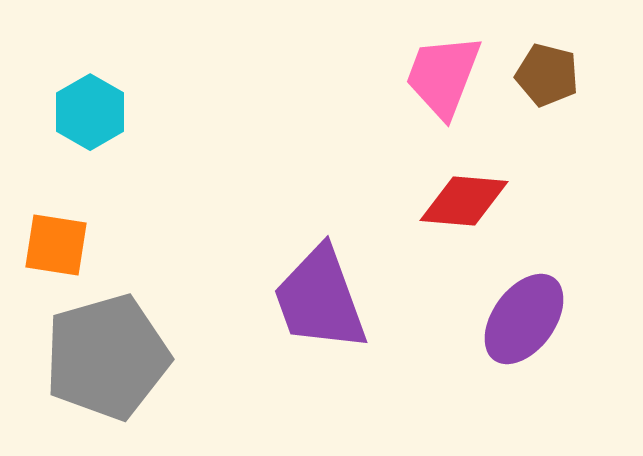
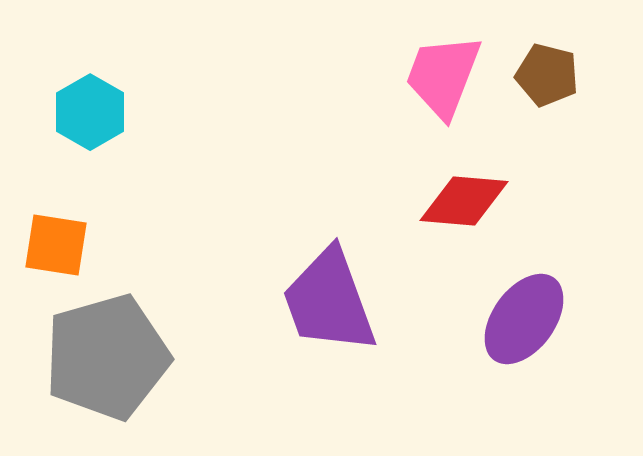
purple trapezoid: moved 9 px right, 2 px down
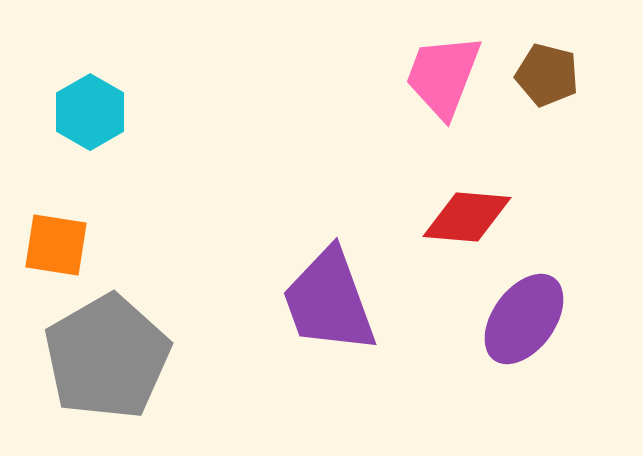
red diamond: moved 3 px right, 16 px down
gray pentagon: rotated 14 degrees counterclockwise
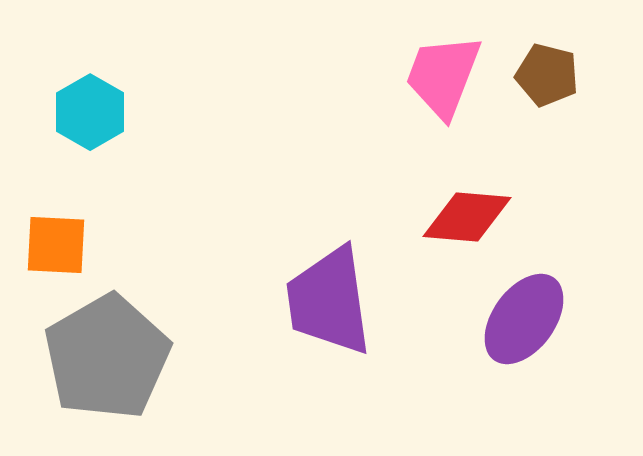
orange square: rotated 6 degrees counterclockwise
purple trapezoid: rotated 12 degrees clockwise
